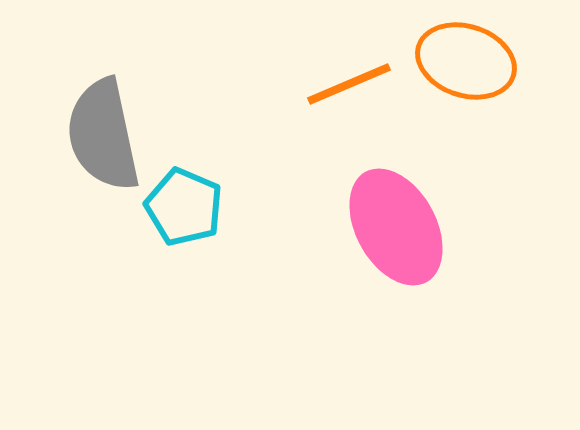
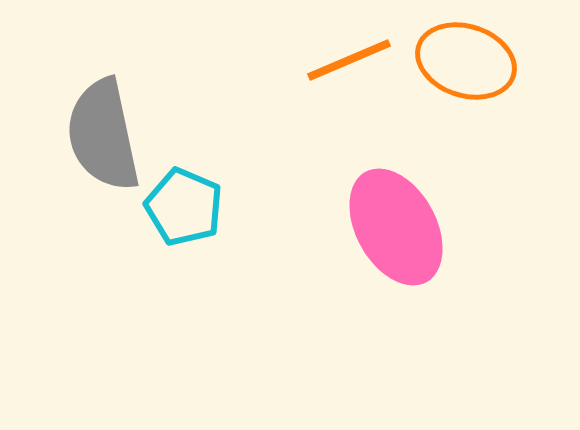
orange line: moved 24 px up
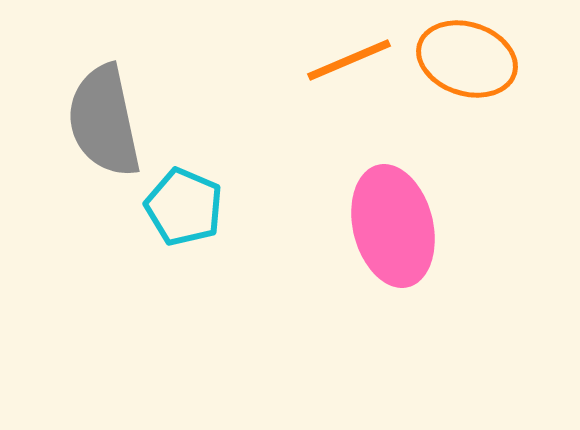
orange ellipse: moved 1 px right, 2 px up
gray semicircle: moved 1 px right, 14 px up
pink ellipse: moved 3 px left, 1 px up; rotated 15 degrees clockwise
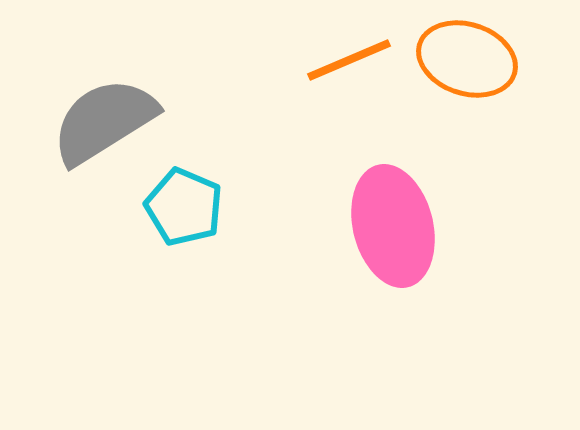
gray semicircle: rotated 70 degrees clockwise
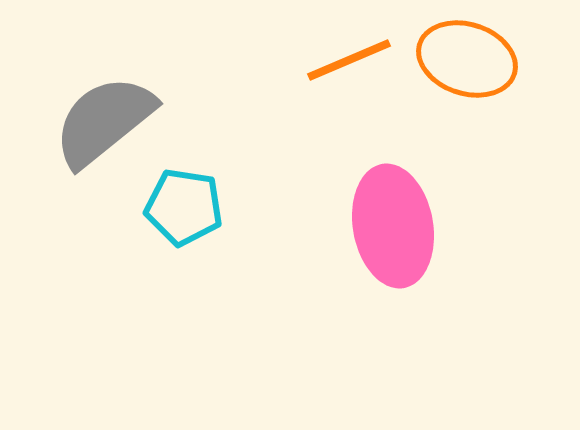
gray semicircle: rotated 7 degrees counterclockwise
cyan pentagon: rotated 14 degrees counterclockwise
pink ellipse: rotated 4 degrees clockwise
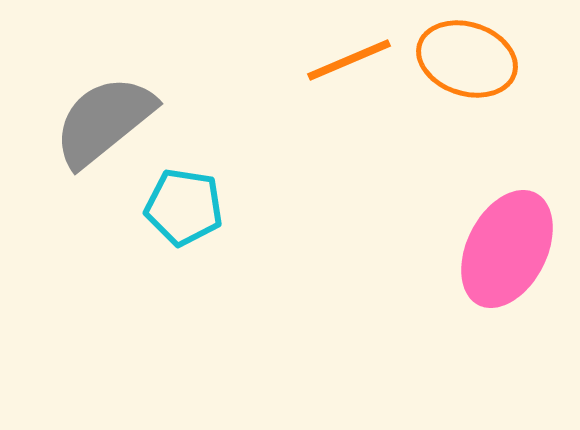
pink ellipse: moved 114 px right, 23 px down; rotated 37 degrees clockwise
